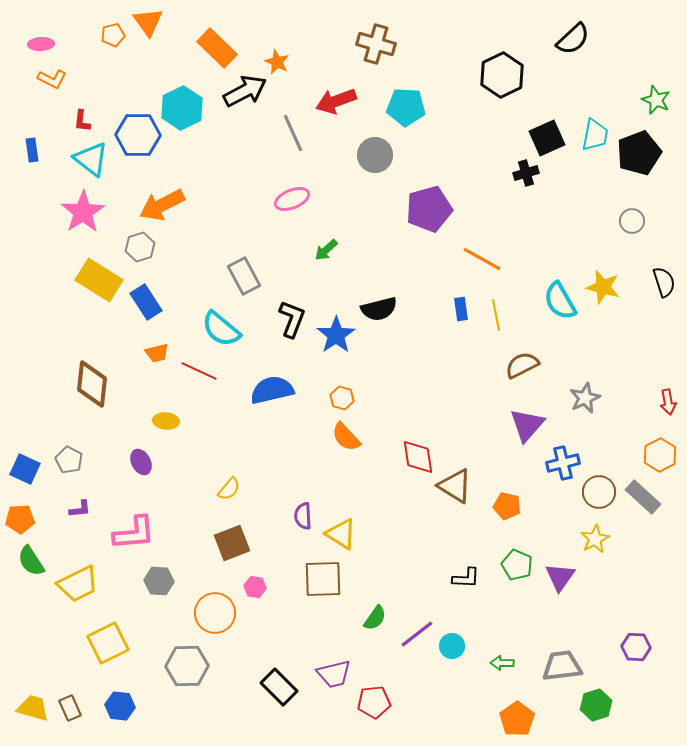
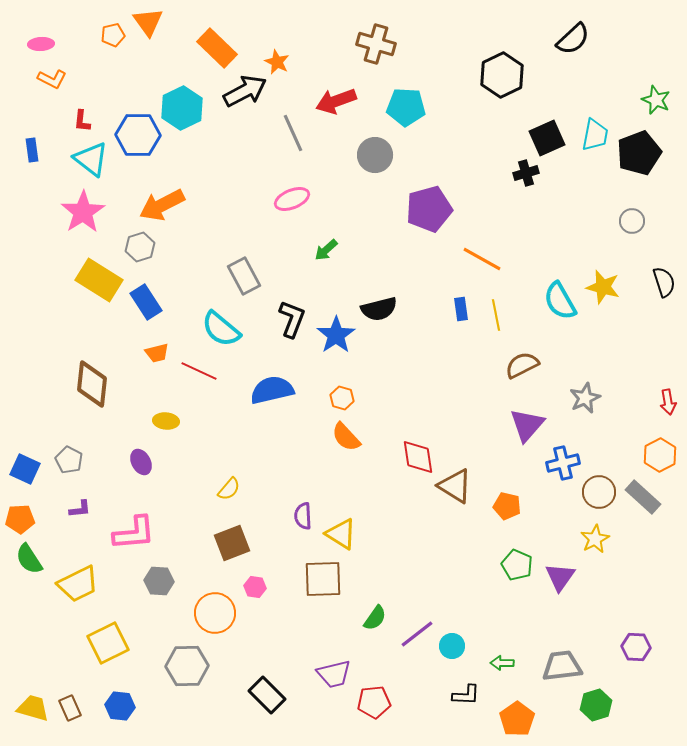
green semicircle at (31, 561): moved 2 px left, 2 px up
black L-shape at (466, 578): moved 117 px down
black rectangle at (279, 687): moved 12 px left, 8 px down
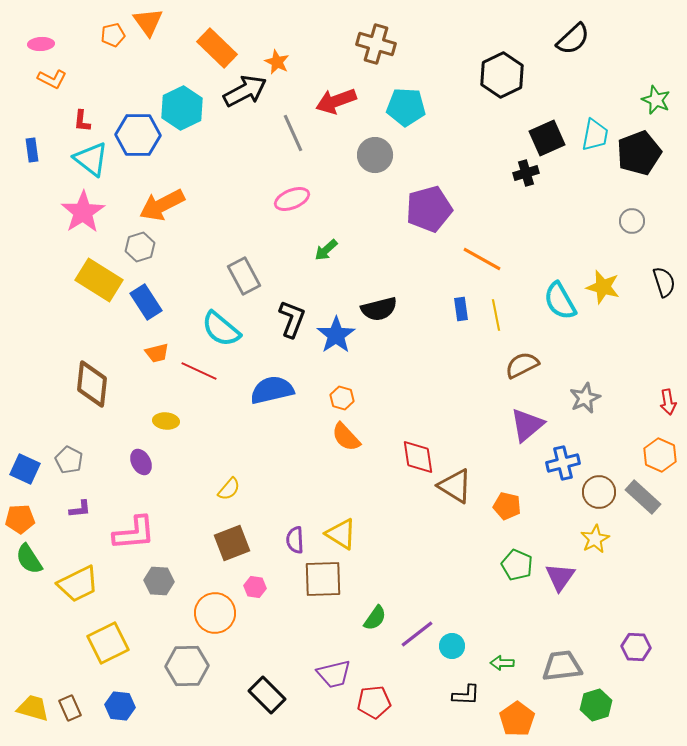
purple triangle at (527, 425): rotated 9 degrees clockwise
orange hexagon at (660, 455): rotated 8 degrees counterclockwise
purple semicircle at (303, 516): moved 8 px left, 24 px down
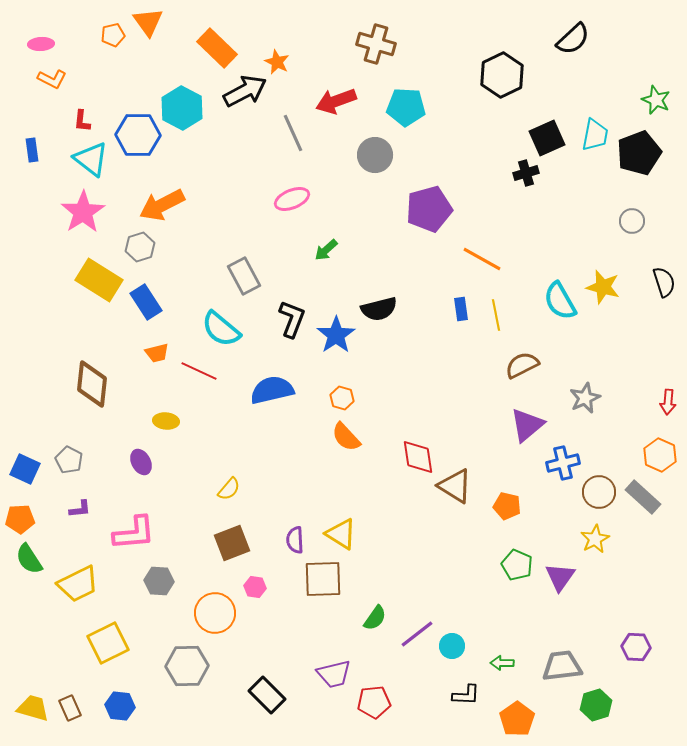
cyan hexagon at (182, 108): rotated 6 degrees counterclockwise
red arrow at (668, 402): rotated 15 degrees clockwise
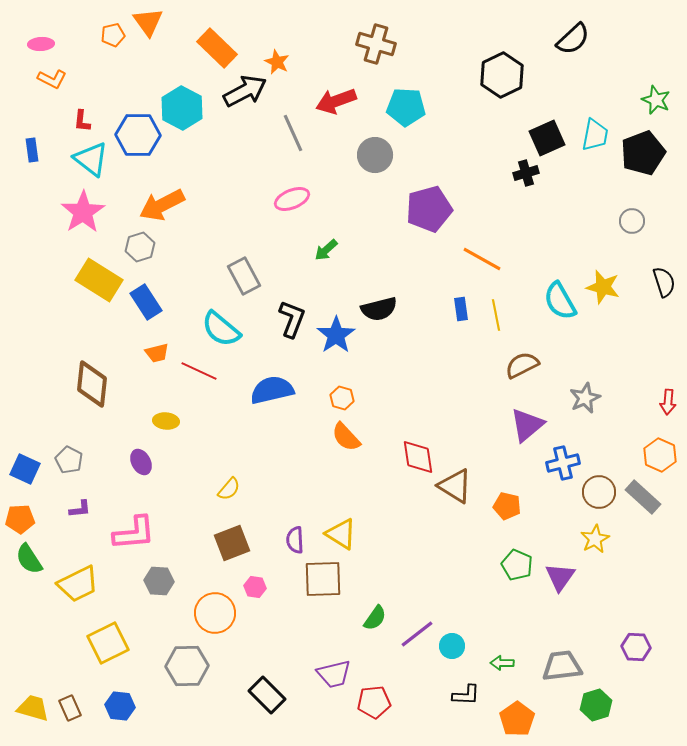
black pentagon at (639, 153): moved 4 px right
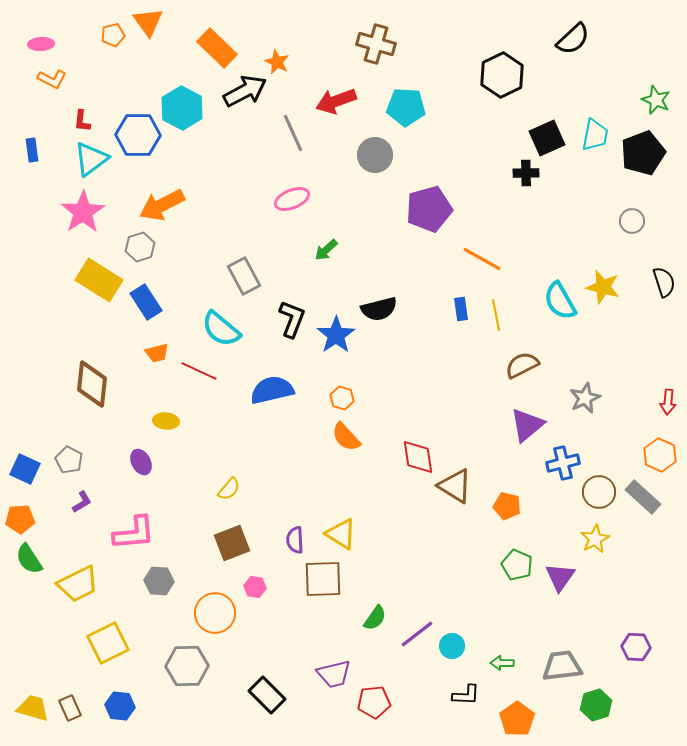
cyan triangle at (91, 159): rotated 45 degrees clockwise
black cross at (526, 173): rotated 15 degrees clockwise
purple L-shape at (80, 509): moved 2 px right, 7 px up; rotated 25 degrees counterclockwise
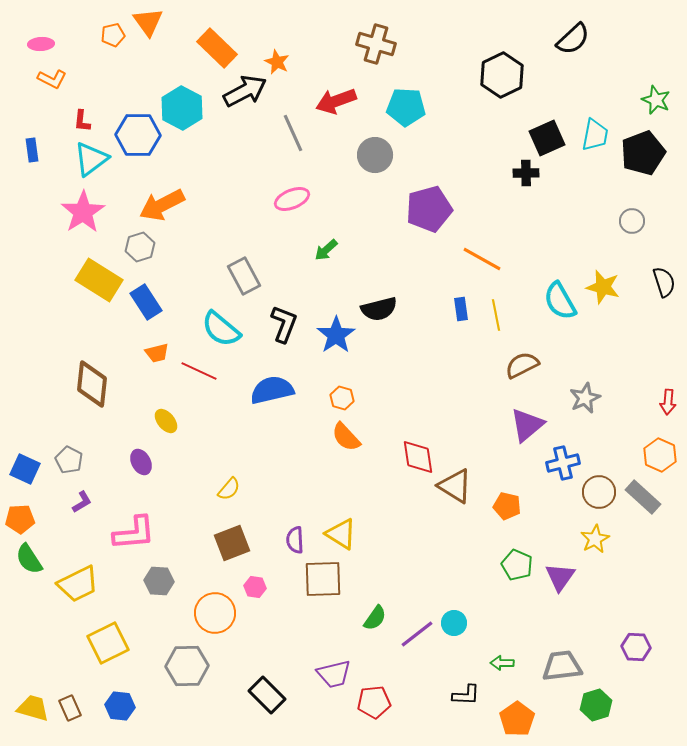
black L-shape at (292, 319): moved 8 px left, 5 px down
yellow ellipse at (166, 421): rotated 45 degrees clockwise
cyan circle at (452, 646): moved 2 px right, 23 px up
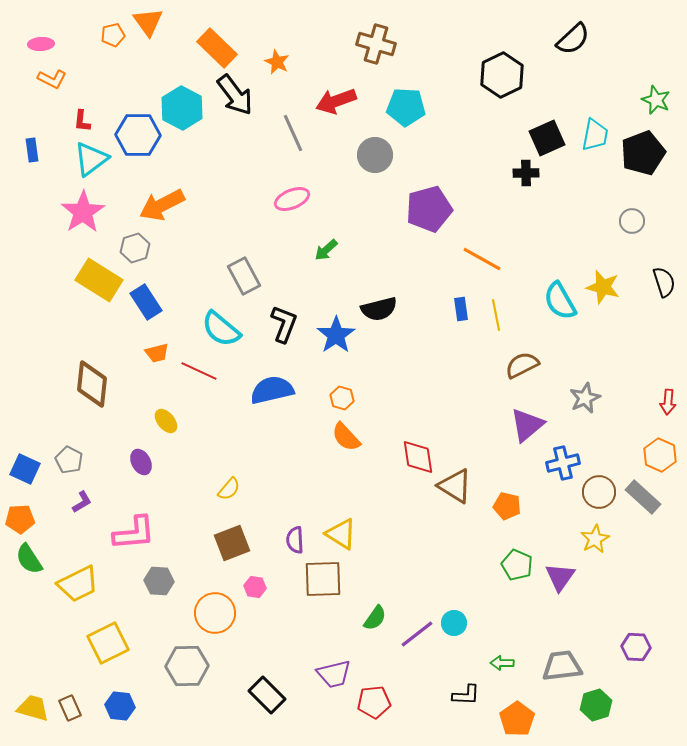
black arrow at (245, 91): moved 10 px left, 4 px down; rotated 81 degrees clockwise
gray hexagon at (140, 247): moved 5 px left, 1 px down
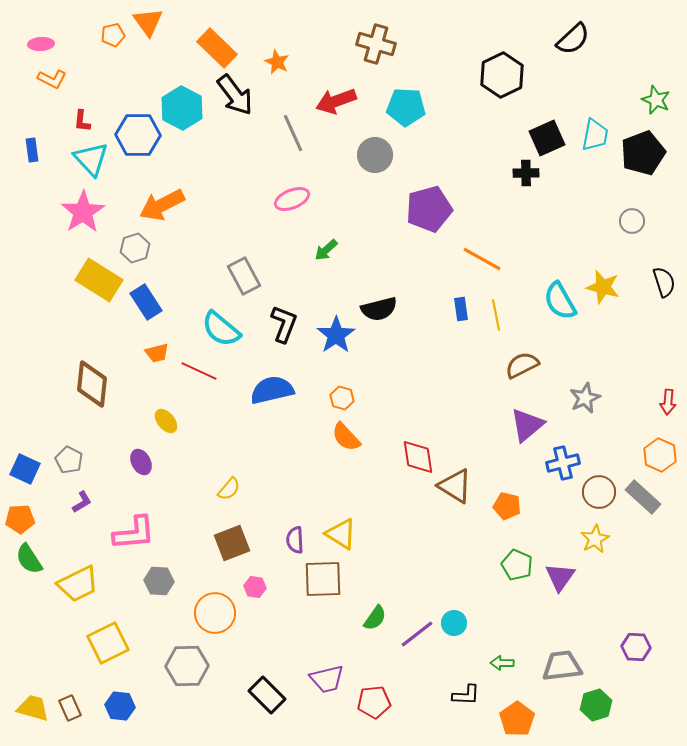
cyan triangle at (91, 159): rotated 36 degrees counterclockwise
purple trapezoid at (334, 674): moved 7 px left, 5 px down
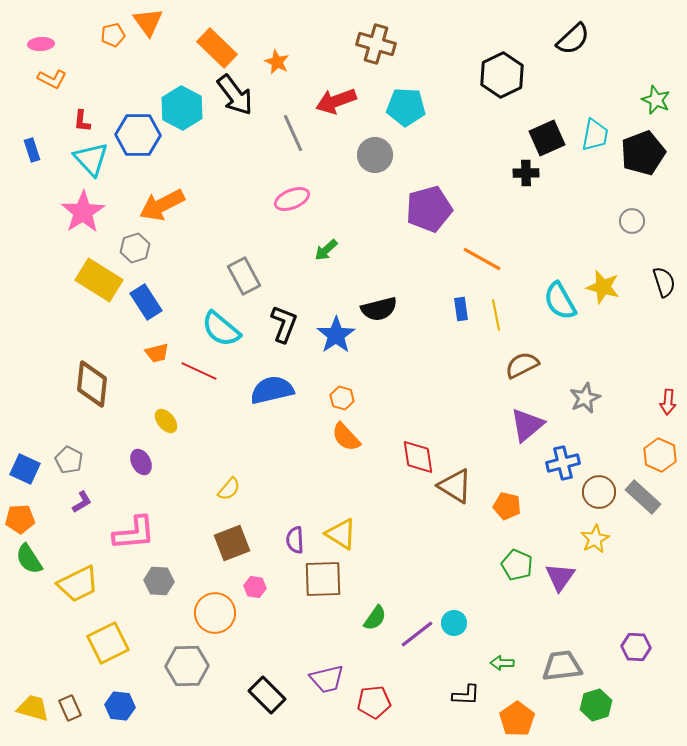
blue rectangle at (32, 150): rotated 10 degrees counterclockwise
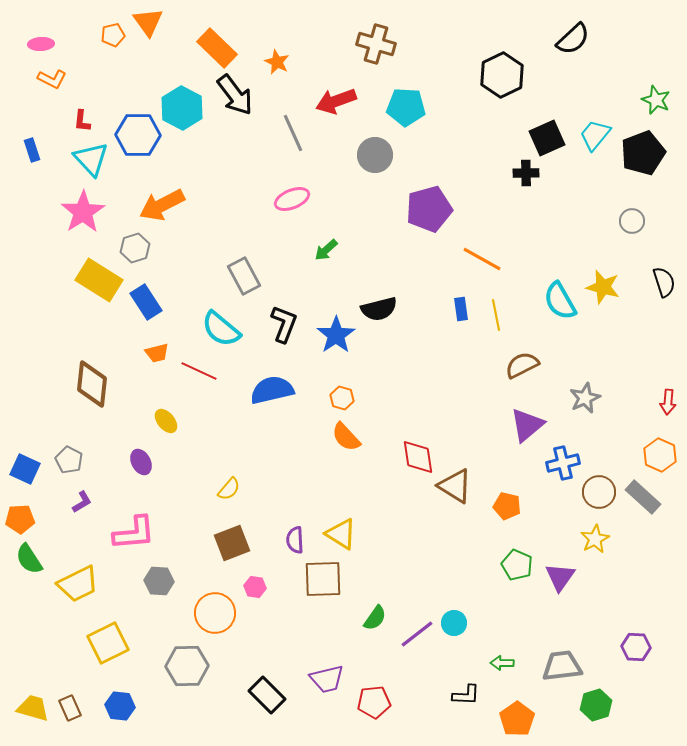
cyan trapezoid at (595, 135): rotated 152 degrees counterclockwise
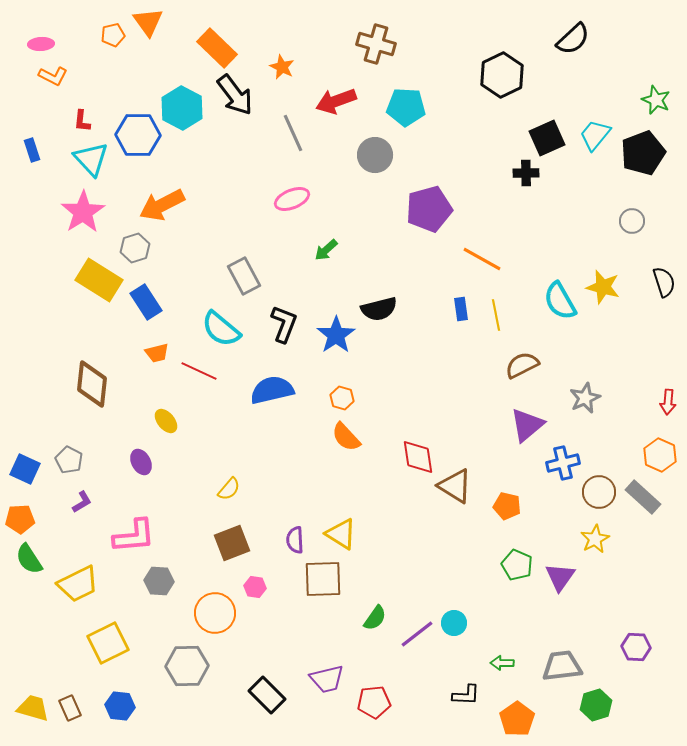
orange star at (277, 62): moved 5 px right, 5 px down
orange L-shape at (52, 79): moved 1 px right, 3 px up
pink L-shape at (134, 533): moved 3 px down
